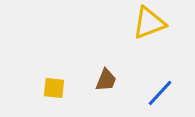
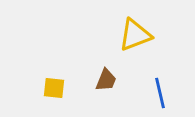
yellow triangle: moved 14 px left, 12 px down
blue line: rotated 56 degrees counterclockwise
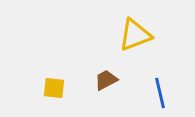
brown trapezoid: rotated 140 degrees counterclockwise
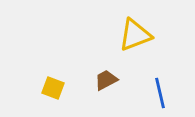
yellow square: moved 1 px left; rotated 15 degrees clockwise
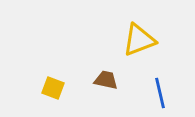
yellow triangle: moved 4 px right, 5 px down
brown trapezoid: rotated 40 degrees clockwise
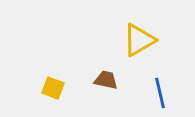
yellow triangle: rotated 9 degrees counterclockwise
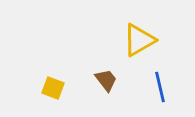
brown trapezoid: rotated 40 degrees clockwise
blue line: moved 6 px up
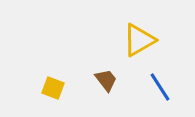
blue line: rotated 20 degrees counterclockwise
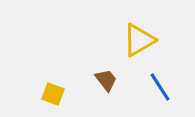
yellow square: moved 6 px down
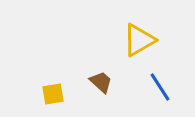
brown trapezoid: moved 5 px left, 2 px down; rotated 10 degrees counterclockwise
yellow square: rotated 30 degrees counterclockwise
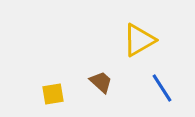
blue line: moved 2 px right, 1 px down
